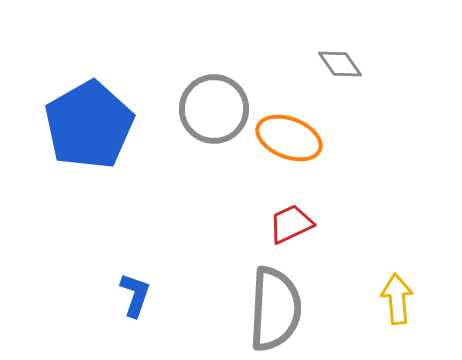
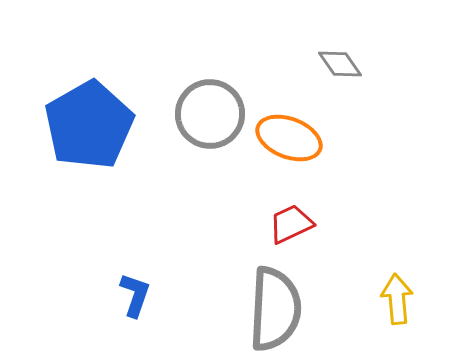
gray circle: moved 4 px left, 5 px down
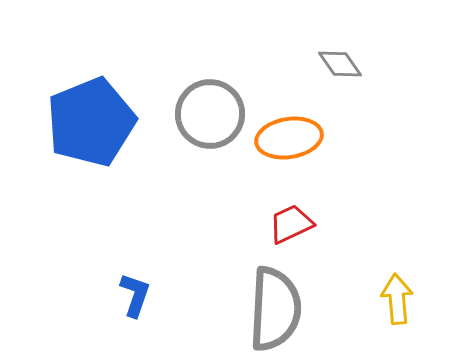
blue pentagon: moved 2 px right, 3 px up; rotated 8 degrees clockwise
orange ellipse: rotated 30 degrees counterclockwise
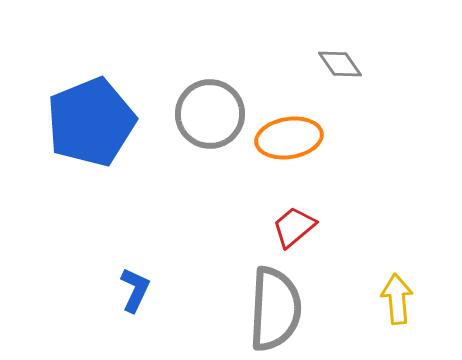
red trapezoid: moved 3 px right, 3 px down; rotated 15 degrees counterclockwise
blue L-shape: moved 5 px up; rotated 6 degrees clockwise
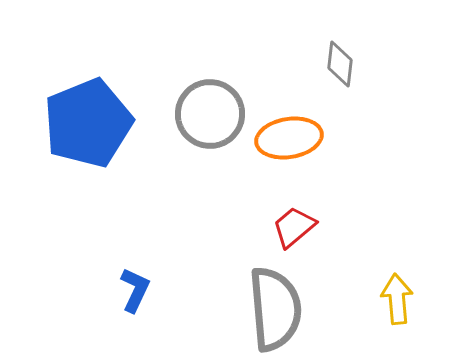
gray diamond: rotated 42 degrees clockwise
blue pentagon: moved 3 px left, 1 px down
gray semicircle: rotated 8 degrees counterclockwise
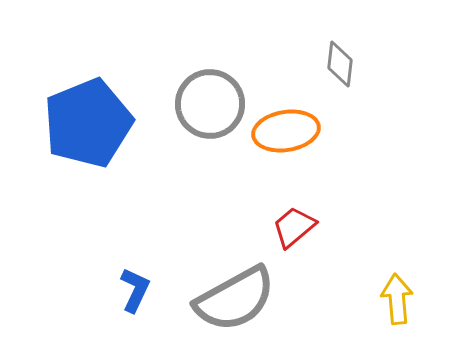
gray circle: moved 10 px up
orange ellipse: moved 3 px left, 7 px up
gray semicircle: moved 40 px left, 10 px up; rotated 66 degrees clockwise
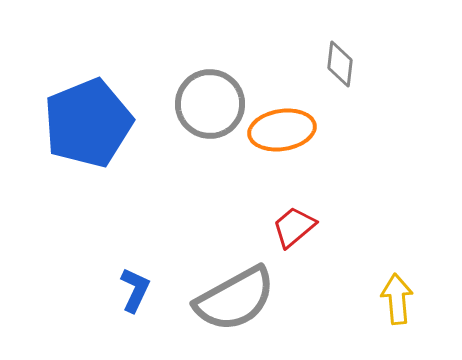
orange ellipse: moved 4 px left, 1 px up
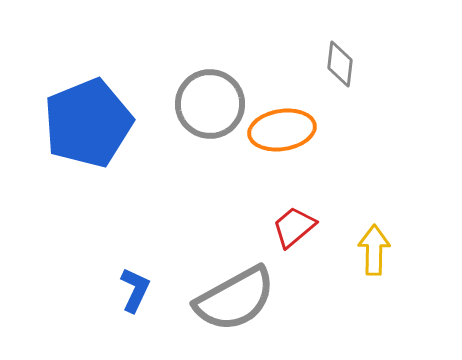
yellow arrow: moved 23 px left, 49 px up; rotated 6 degrees clockwise
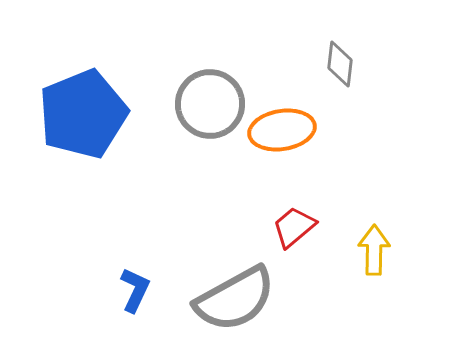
blue pentagon: moved 5 px left, 9 px up
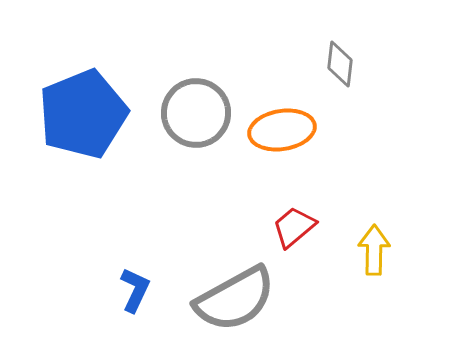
gray circle: moved 14 px left, 9 px down
